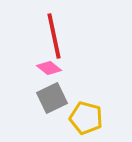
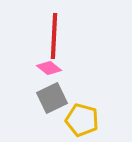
red line: rotated 15 degrees clockwise
yellow pentagon: moved 4 px left, 2 px down
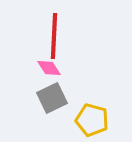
pink diamond: rotated 20 degrees clockwise
yellow pentagon: moved 10 px right
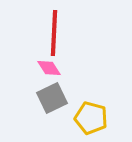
red line: moved 3 px up
yellow pentagon: moved 1 px left, 2 px up
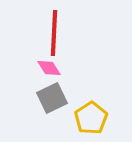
yellow pentagon: rotated 24 degrees clockwise
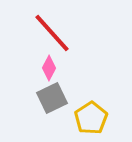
red line: moved 2 px left; rotated 45 degrees counterclockwise
pink diamond: rotated 60 degrees clockwise
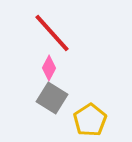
gray square: rotated 32 degrees counterclockwise
yellow pentagon: moved 1 px left, 2 px down
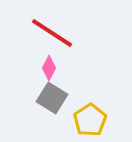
red line: rotated 15 degrees counterclockwise
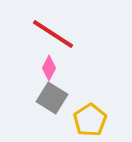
red line: moved 1 px right, 1 px down
